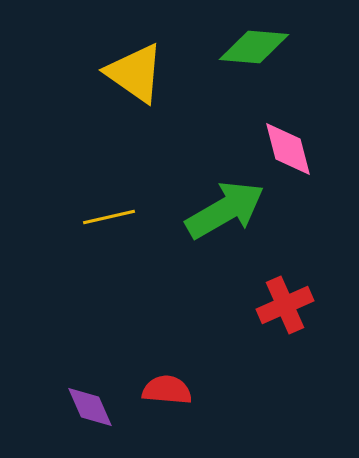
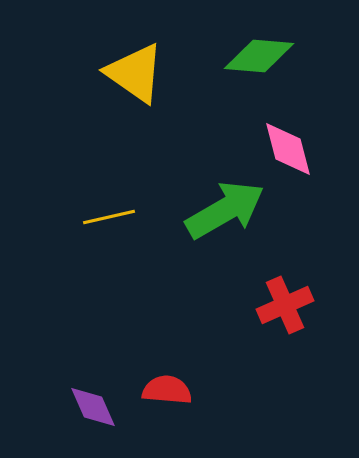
green diamond: moved 5 px right, 9 px down
purple diamond: moved 3 px right
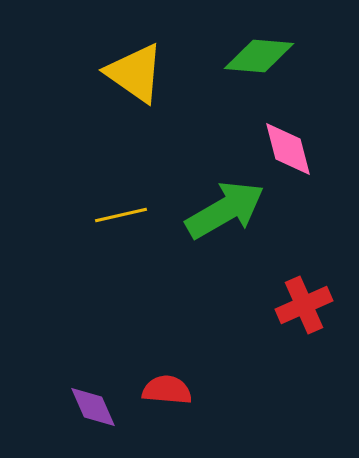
yellow line: moved 12 px right, 2 px up
red cross: moved 19 px right
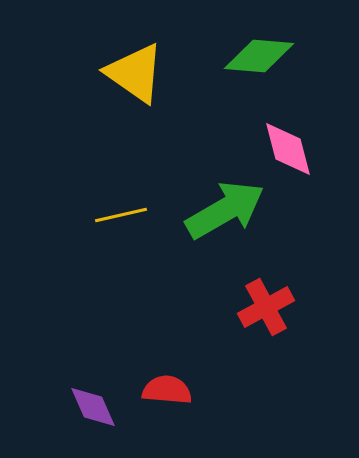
red cross: moved 38 px left, 2 px down; rotated 4 degrees counterclockwise
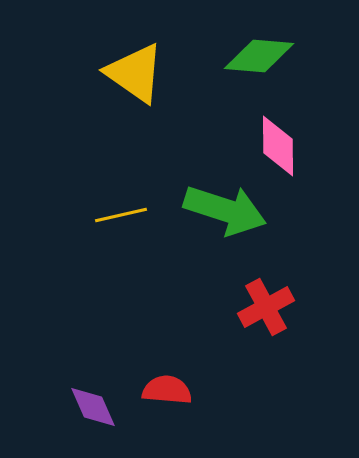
pink diamond: moved 10 px left, 3 px up; rotated 14 degrees clockwise
green arrow: rotated 48 degrees clockwise
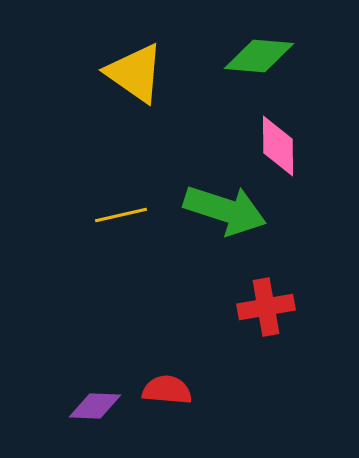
red cross: rotated 18 degrees clockwise
purple diamond: moved 2 px right, 1 px up; rotated 64 degrees counterclockwise
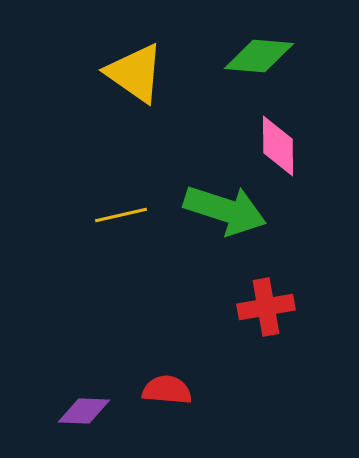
purple diamond: moved 11 px left, 5 px down
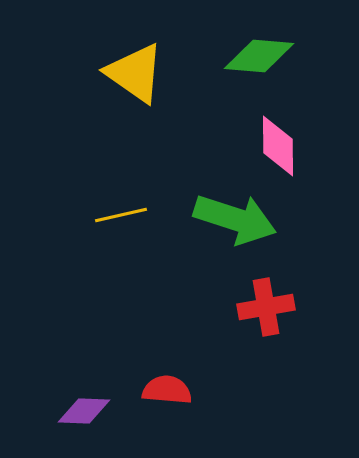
green arrow: moved 10 px right, 9 px down
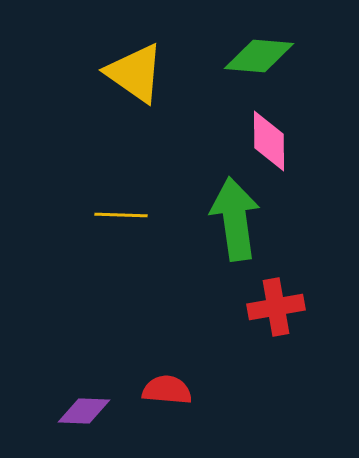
pink diamond: moved 9 px left, 5 px up
yellow line: rotated 15 degrees clockwise
green arrow: rotated 116 degrees counterclockwise
red cross: moved 10 px right
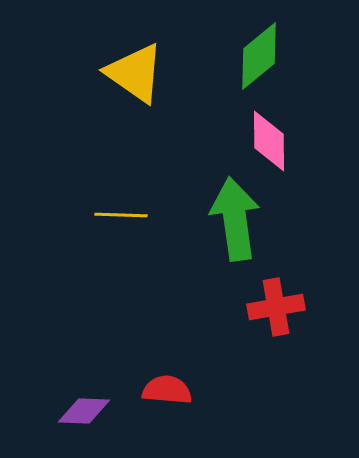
green diamond: rotated 44 degrees counterclockwise
